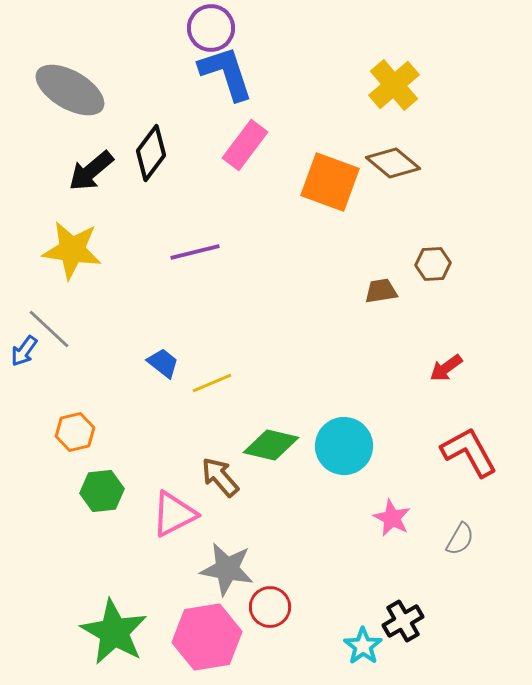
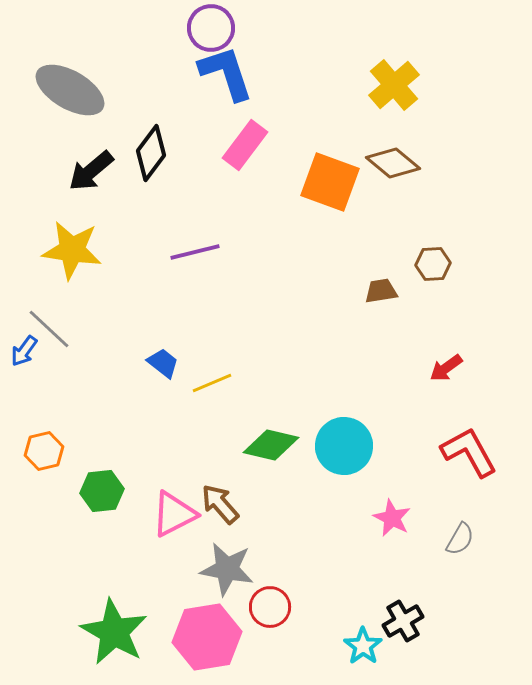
orange hexagon: moved 31 px left, 19 px down
brown arrow: moved 27 px down
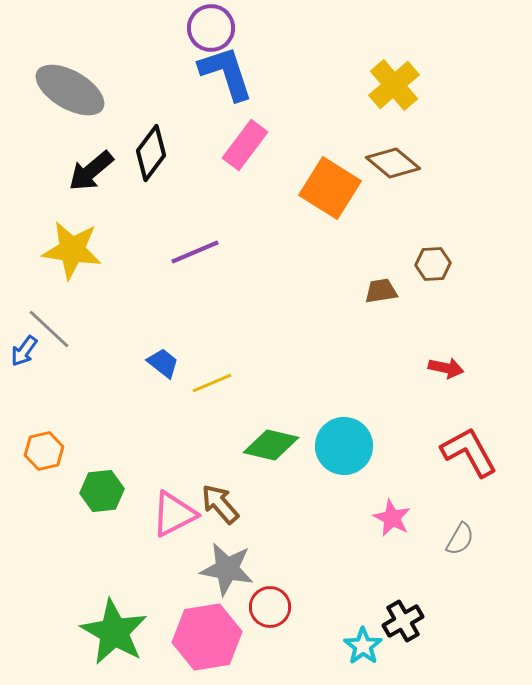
orange square: moved 6 px down; rotated 12 degrees clockwise
purple line: rotated 9 degrees counterclockwise
red arrow: rotated 132 degrees counterclockwise
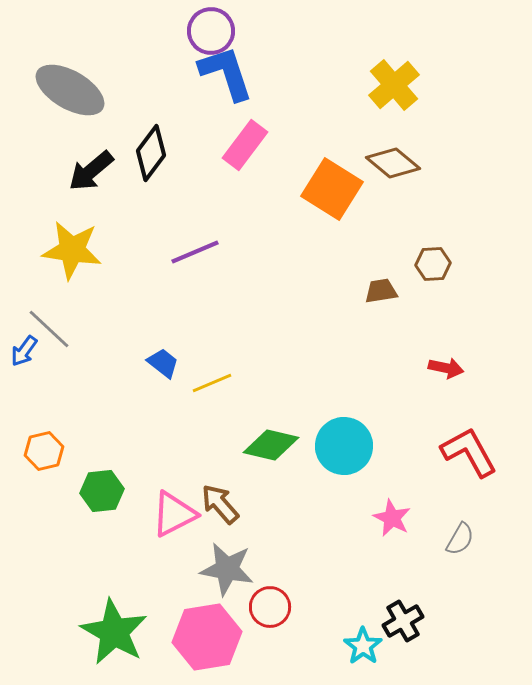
purple circle: moved 3 px down
orange square: moved 2 px right, 1 px down
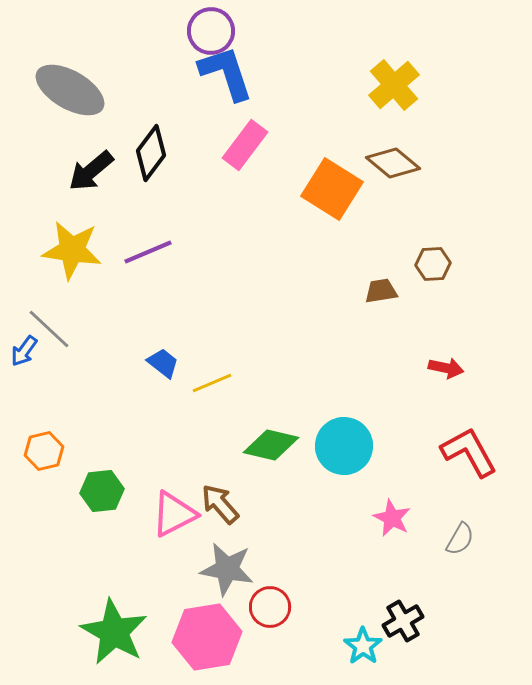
purple line: moved 47 px left
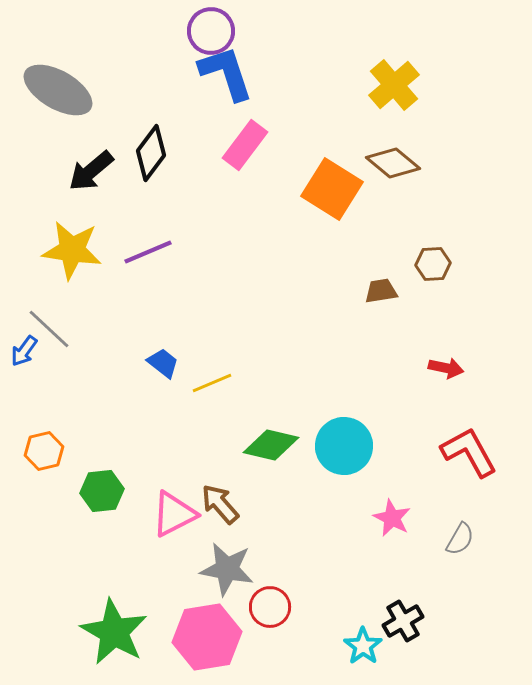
gray ellipse: moved 12 px left
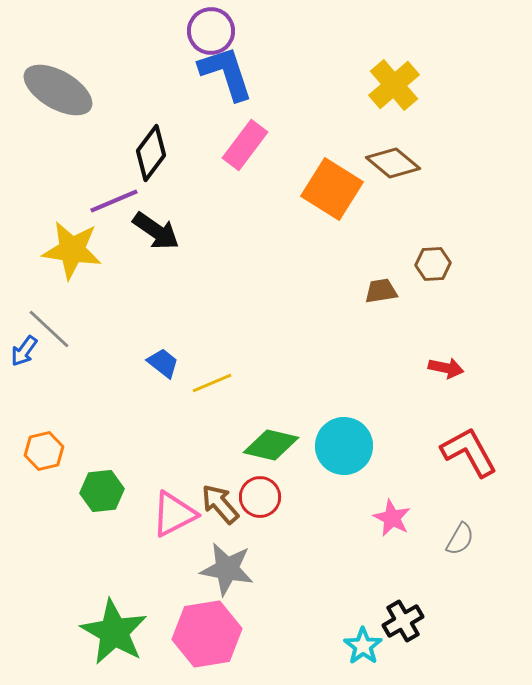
black arrow: moved 65 px right, 60 px down; rotated 105 degrees counterclockwise
purple line: moved 34 px left, 51 px up
red circle: moved 10 px left, 110 px up
pink hexagon: moved 3 px up
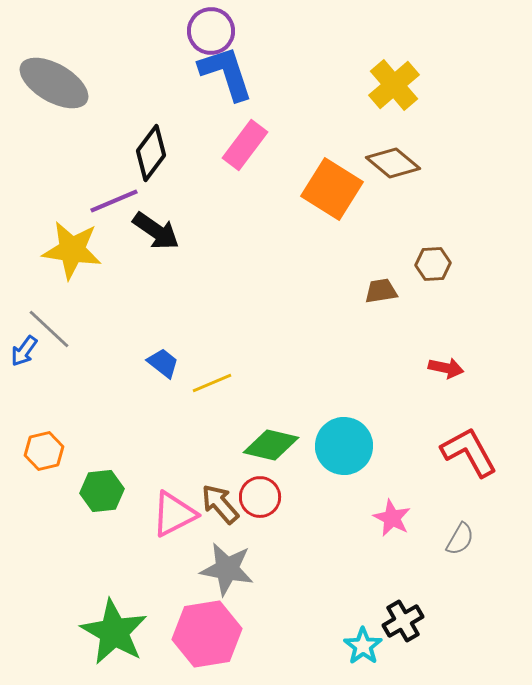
gray ellipse: moved 4 px left, 7 px up
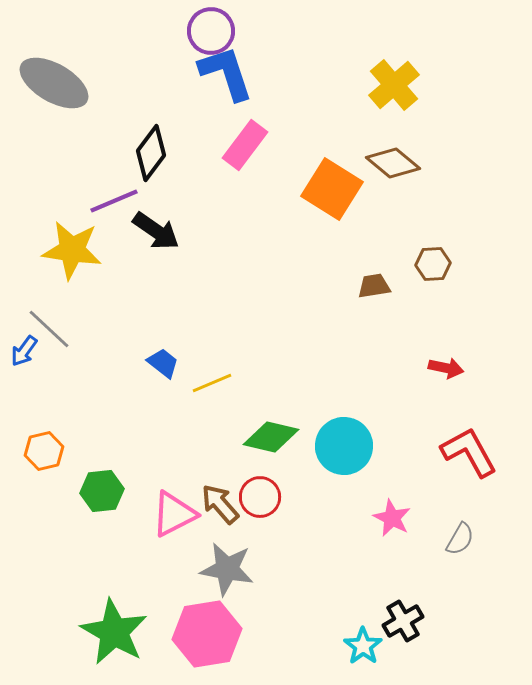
brown trapezoid: moved 7 px left, 5 px up
green diamond: moved 8 px up
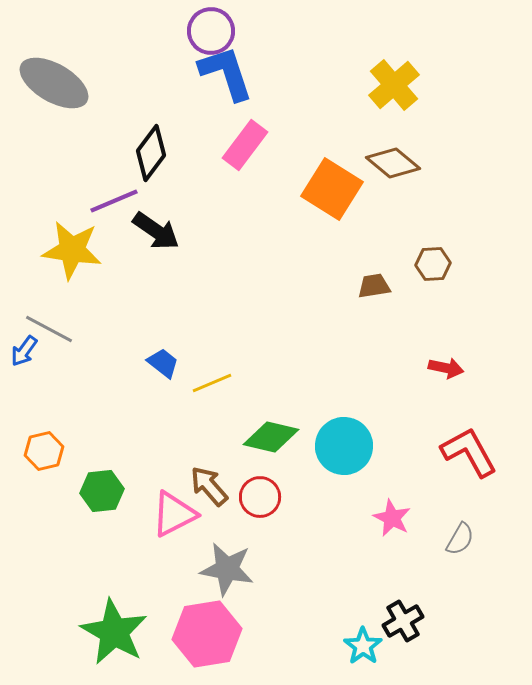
gray line: rotated 15 degrees counterclockwise
brown arrow: moved 11 px left, 18 px up
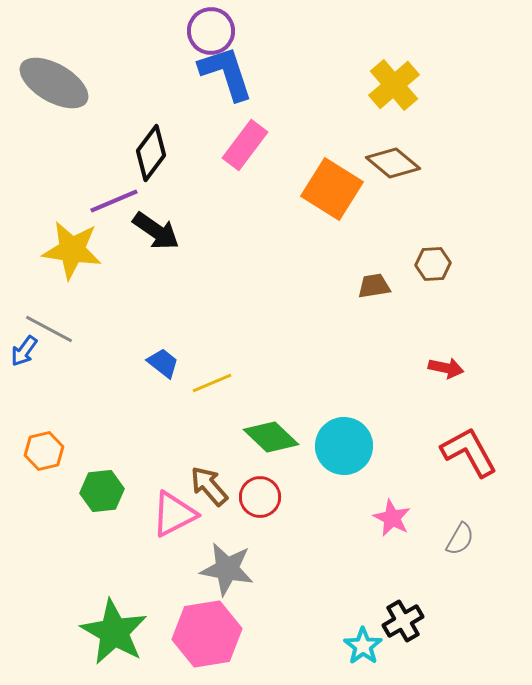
green diamond: rotated 30 degrees clockwise
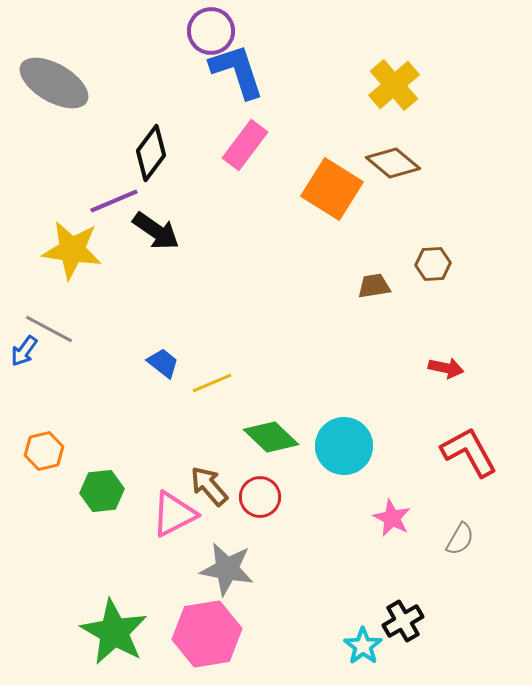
blue L-shape: moved 11 px right, 2 px up
